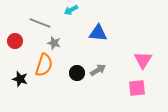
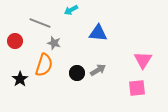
black star: rotated 21 degrees clockwise
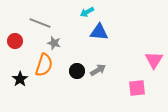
cyan arrow: moved 16 px right, 2 px down
blue triangle: moved 1 px right, 1 px up
pink triangle: moved 11 px right
black circle: moved 2 px up
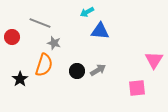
blue triangle: moved 1 px right, 1 px up
red circle: moved 3 px left, 4 px up
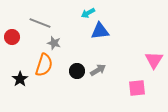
cyan arrow: moved 1 px right, 1 px down
blue triangle: rotated 12 degrees counterclockwise
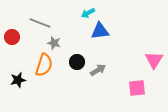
black circle: moved 9 px up
black star: moved 2 px left, 1 px down; rotated 21 degrees clockwise
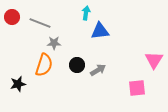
cyan arrow: moved 2 px left; rotated 128 degrees clockwise
red circle: moved 20 px up
gray star: rotated 16 degrees counterclockwise
black circle: moved 3 px down
black star: moved 4 px down
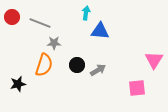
blue triangle: rotated 12 degrees clockwise
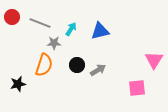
cyan arrow: moved 15 px left, 16 px down; rotated 24 degrees clockwise
blue triangle: rotated 18 degrees counterclockwise
